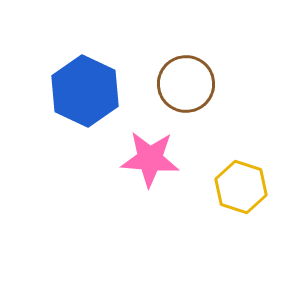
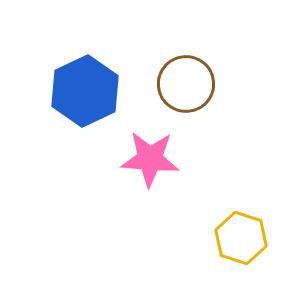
blue hexagon: rotated 10 degrees clockwise
yellow hexagon: moved 51 px down
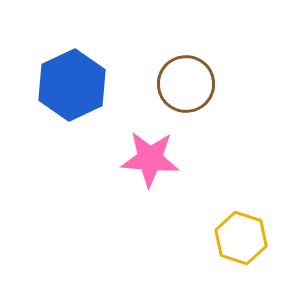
blue hexagon: moved 13 px left, 6 px up
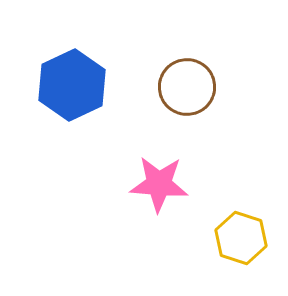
brown circle: moved 1 px right, 3 px down
pink star: moved 9 px right, 25 px down
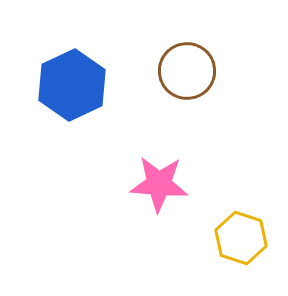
brown circle: moved 16 px up
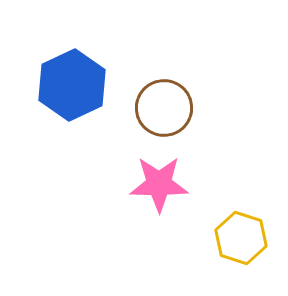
brown circle: moved 23 px left, 37 px down
pink star: rotated 4 degrees counterclockwise
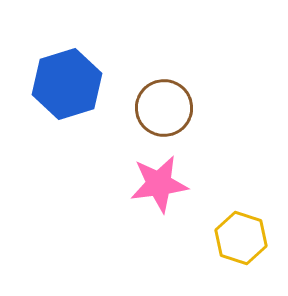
blue hexagon: moved 5 px left, 1 px up; rotated 8 degrees clockwise
pink star: rotated 8 degrees counterclockwise
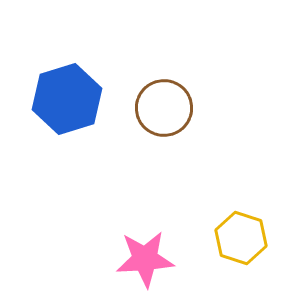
blue hexagon: moved 15 px down
pink star: moved 14 px left, 75 px down; rotated 4 degrees clockwise
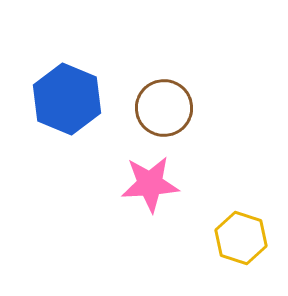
blue hexagon: rotated 20 degrees counterclockwise
pink star: moved 5 px right, 75 px up
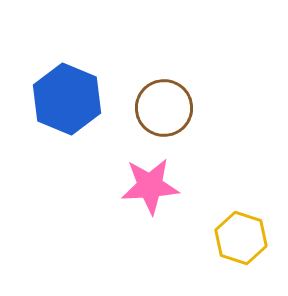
pink star: moved 2 px down
